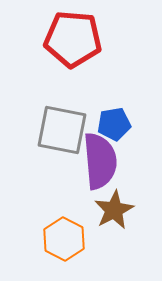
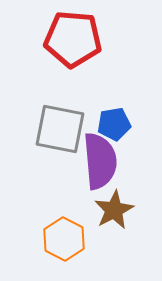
gray square: moved 2 px left, 1 px up
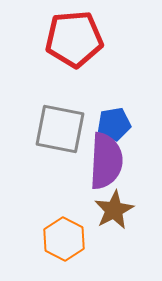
red pentagon: moved 1 px right; rotated 10 degrees counterclockwise
purple semicircle: moved 6 px right; rotated 8 degrees clockwise
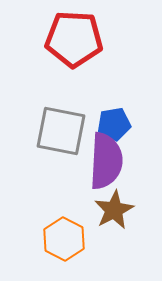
red pentagon: rotated 8 degrees clockwise
gray square: moved 1 px right, 2 px down
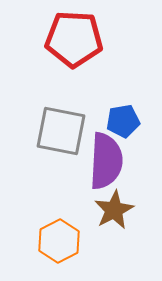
blue pentagon: moved 9 px right, 3 px up
orange hexagon: moved 5 px left, 2 px down; rotated 6 degrees clockwise
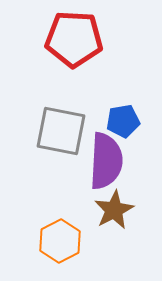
orange hexagon: moved 1 px right
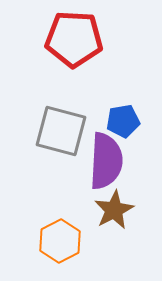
gray square: rotated 4 degrees clockwise
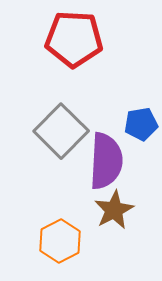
blue pentagon: moved 18 px right, 3 px down
gray square: rotated 30 degrees clockwise
